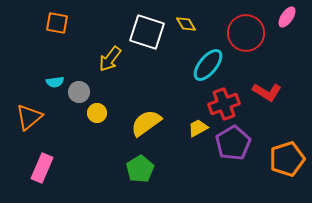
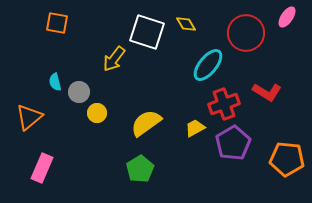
yellow arrow: moved 4 px right
cyan semicircle: rotated 84 degrees clockwise
yellow trapezoid: moved 3 px left
orange pentagon: rotated 24 degrees clockwise
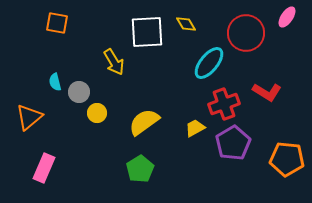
white square: rotated 21 degrees counterclockwise
yellow arrow: moved 3 px down; rotated 68 degrees counterclockwise
cyan ellipse: moved 1 px right, 2 px up
yellow semicircle: moved 2 px left, 1 px up
pink rectangle: moved 2 px right
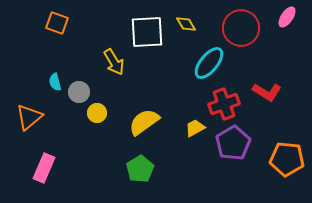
orange square: rotated 10 degrees clockwise
red circle: moved 5 px left, 5 px up
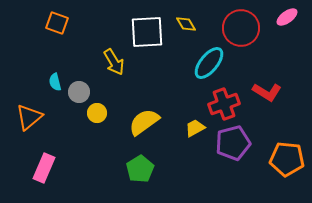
pink ellipse: rotated 20 degrees clockwise
purple pentagon: rotated 16 degrees clockwise
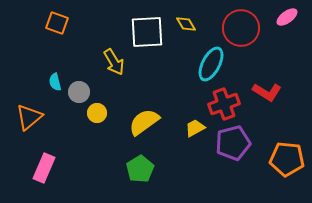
cyan ellipse: moved 2 px right, 1 px down; rotated 12 degrees counterclockwise
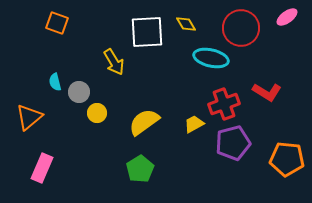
cyan ellipse: moved 6 px up; rotated 76 degrees clockwise
yellow trapezoid: moved 1 px left, 4 px up
pink rectangle: moved 2 px left
